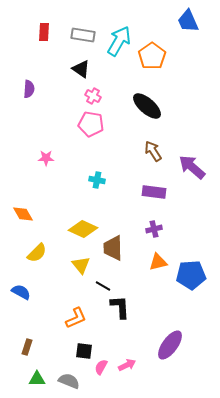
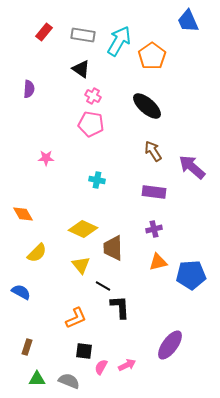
red rectangle: rotated 36 degrees clockwise
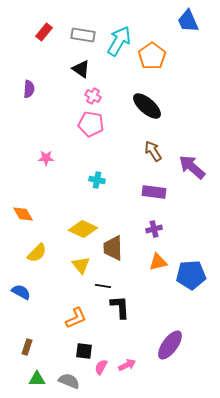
black line: rotated 21 degrees counterclockwise
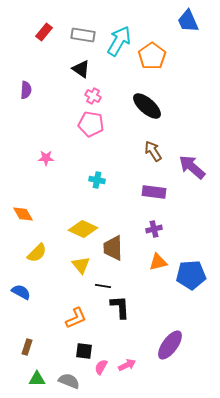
purple semicircle: moved 3 px left, 1 px down
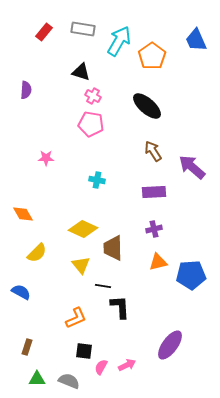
blue trapezoid: moved 8 px right, 19 px down
gray rectangle: moved 6 px up
black triangle: moved 3 px down; rotated 18 degrees counterclockwise
purple rectangle: rotated 10 degrees counterclockwise
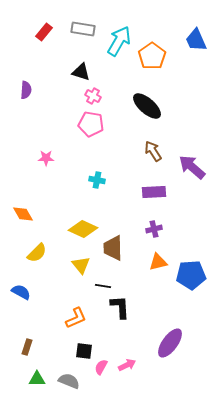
purple ellipse: moved 2 px up
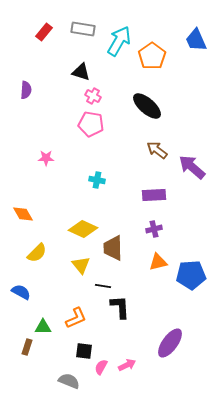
brown arrow: moved 4 px right, 1 px up; rotated 20 degrees counterclockwise
purple rectangle: moved 3 px down
green triangle: moved 6 px right, 52 px up
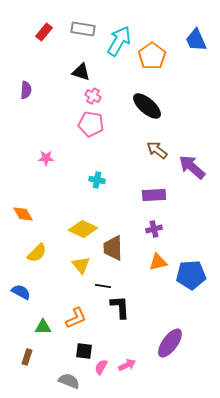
brown rectangle: moved 10 px down
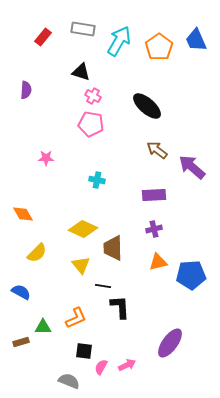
red rectangle: moved 1 px left, 5 px down
orange pentagon: moved 7 px right, 9 px up
brown rectangle: moved 6 px left, 15 px up; rotated 56 degrees clockwise
